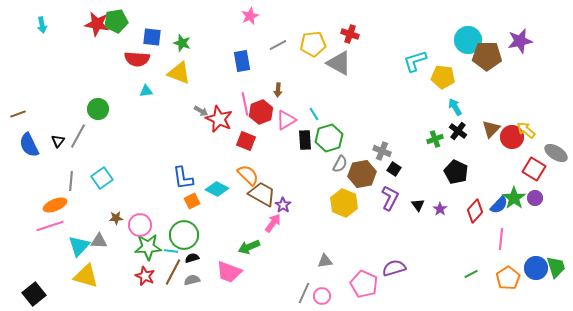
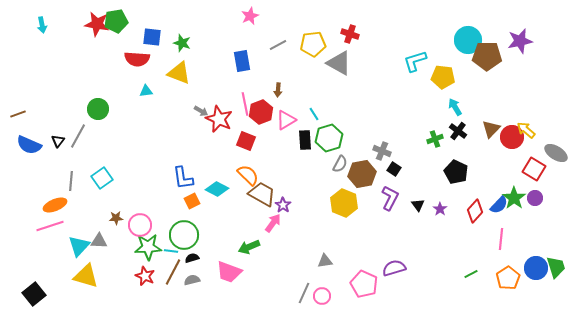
blue semicircle at (29, 145): rotated 40 degrees counterclockwise
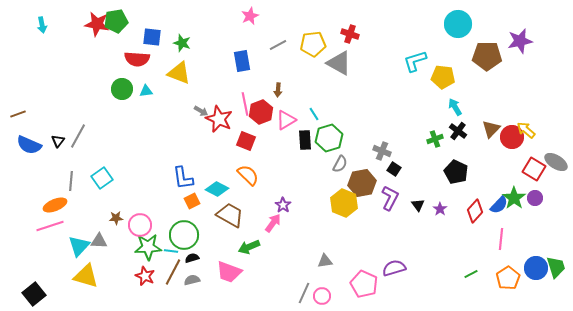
cyan circle at (468, 40): moved 10 px left, 16 px up
green circle at (98, 109): moved 24 px right, 20 px up
gray ellipse at (556, 153): moved 9 px down
brown hexagon at (362, 174): moved 9 px down
brown trapezoid at (262, 194): moved 32 px left, 21 px down
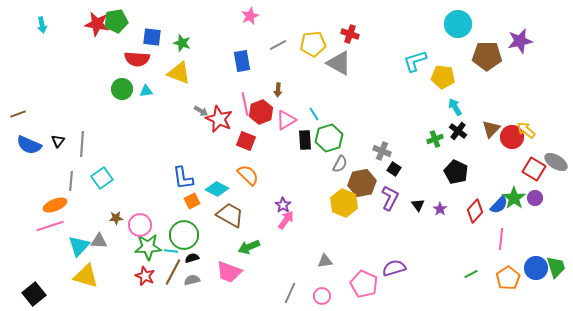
gray line at (78, 136): moved 4 px right, 8 px down; rotated 25 degrees counterclockwise
pink arrow at (273, 223): moved 13 px right, 3 px up
gray line at (304, 293): moved 14 px left
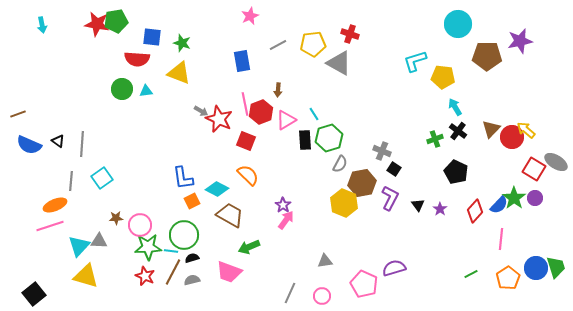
black triangle at (58, 141): rotated 32 degrees counterclockwise
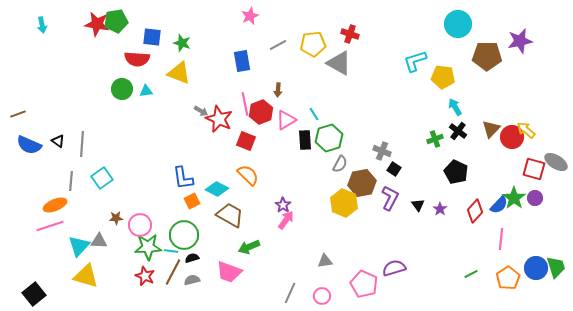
red square at (534, 169): rotated 15 degrees counterclockwise
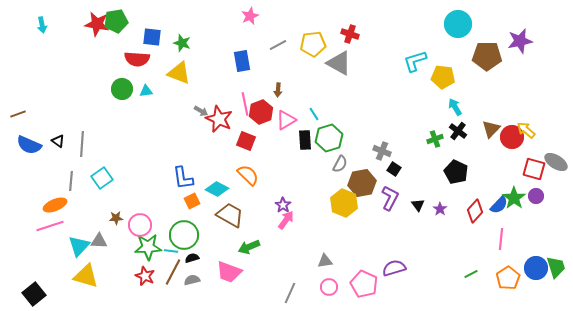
purple circle at (535, 198): moved 1 px right, 2 px up
pink circle at (322, 296): moved 7 px right, 9 px up
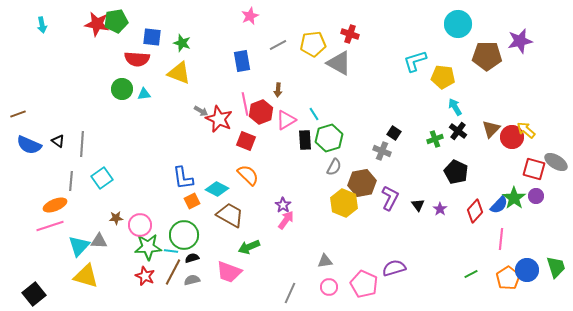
cyan triangle at (146, 91): moved 2 px left, 3 px down
gray semicircle at (340, 164): moved 6 px left, 3 px down
black square at (394, 169): moved 36 px up
blue circle at (536, 268): moved 9 px left, 2 px down
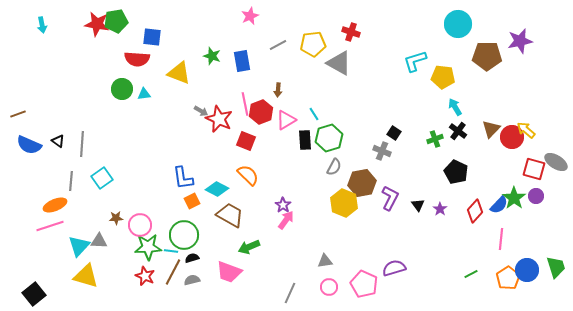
red cross at (350, 34): moved 1 px right, 2 px up
green star at (182, 43): moved 30 px right, 13 px down
